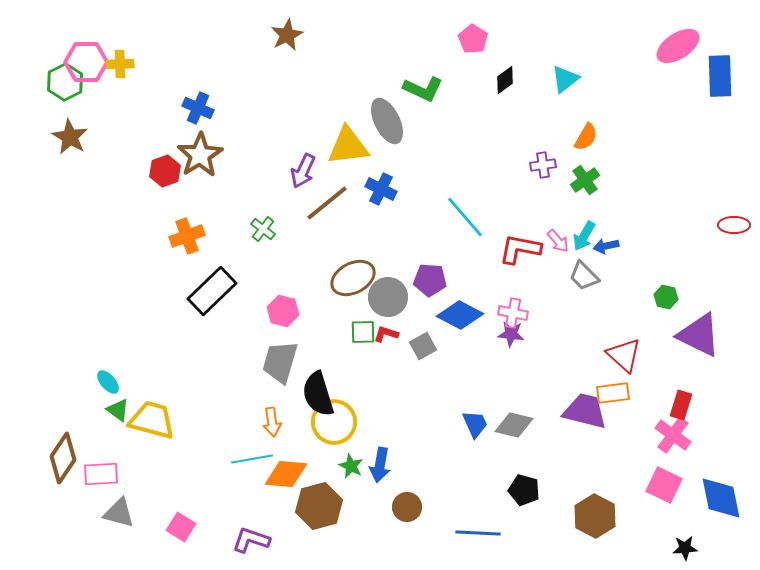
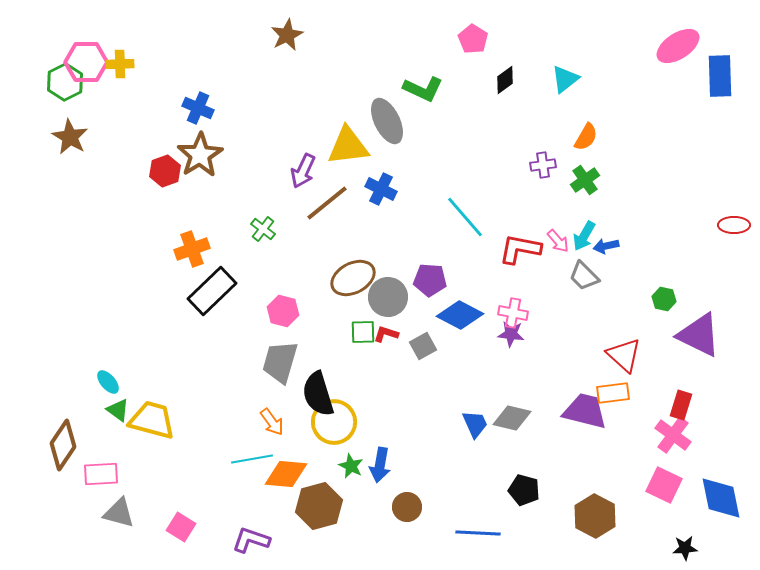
orange cross at (187, 236): moved 5 px right, 13 px down
green hexagon at (666, 297): moved 2 px left, 2 px down
orange arrow at (272, 422): rotated 28 degrees counterclockwise
gray diamond at (514, 425): moved 2 px left, 7 px up
brown diamond at (63, 458): moved 13 px up
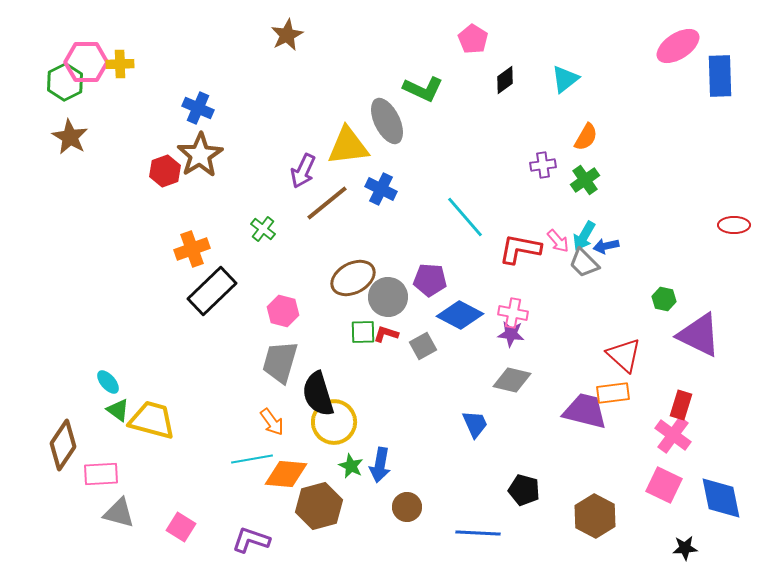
gray trapezoid at (584, 276): moved 13 px up
gray diamond at (512, 418): moved 38 px up
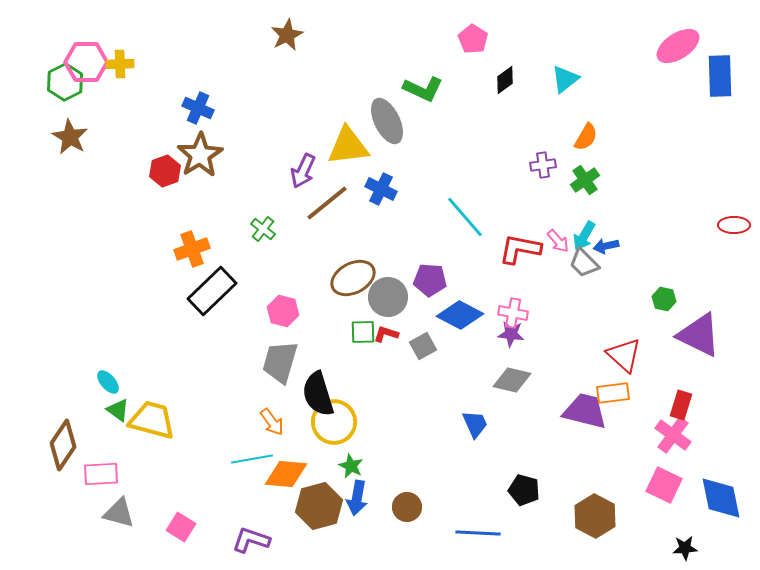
blue arrow at (380, 465): moved 23 px left, 33 px down
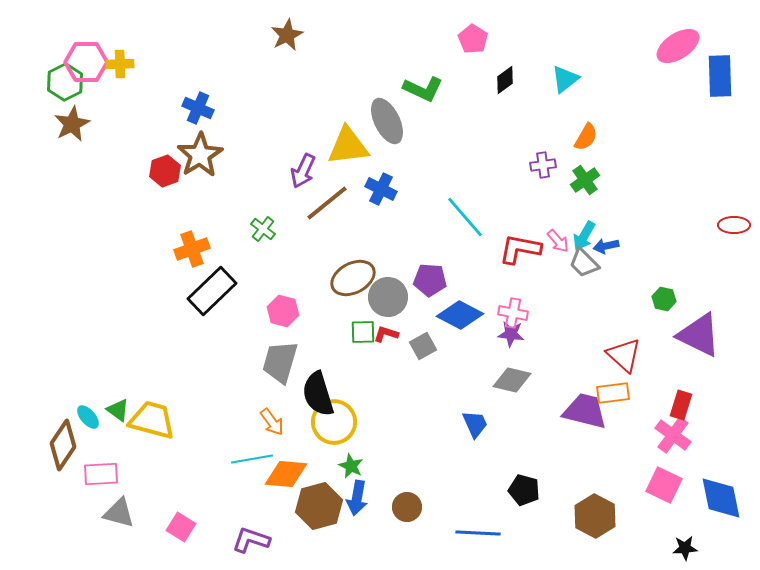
brown star at (70, 137): moved 2 px right, 13 px up; rotated 15 degrees clockwise
cyan ellipse at (108, 382): moved 20 px left, 35 px down
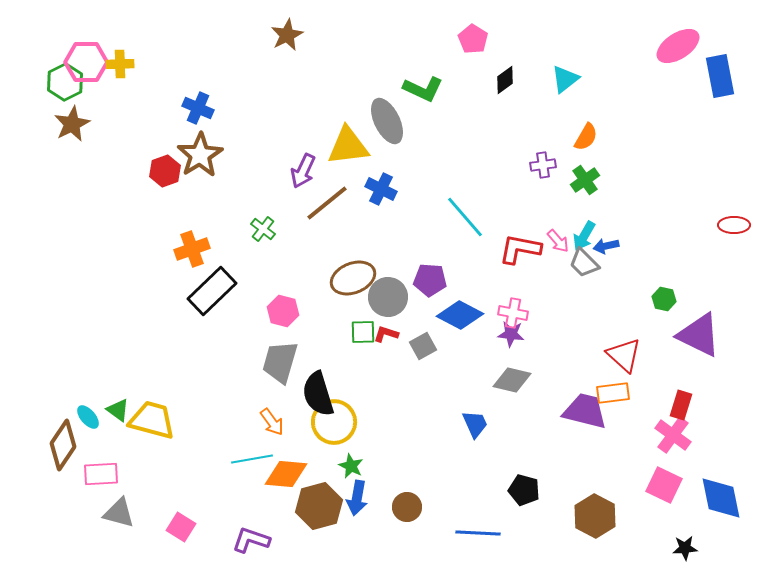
blue rectangle at (720, 76): rotated 9 degrees counterclockwise
brown ellipse at (353, 278): rotated 6 degrees clockwise
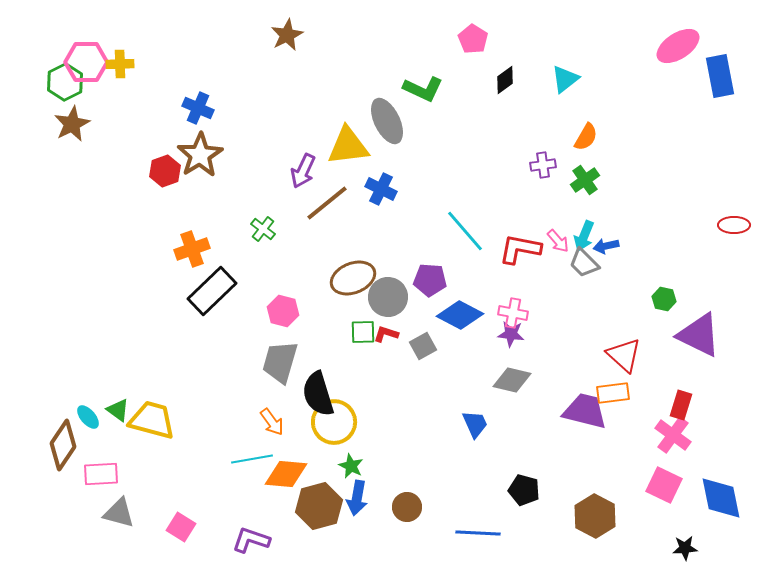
cyan line at (465, 217): moved 14 px down
cyan arrow at (584, 236): rotated 8 degrees counterclockwise
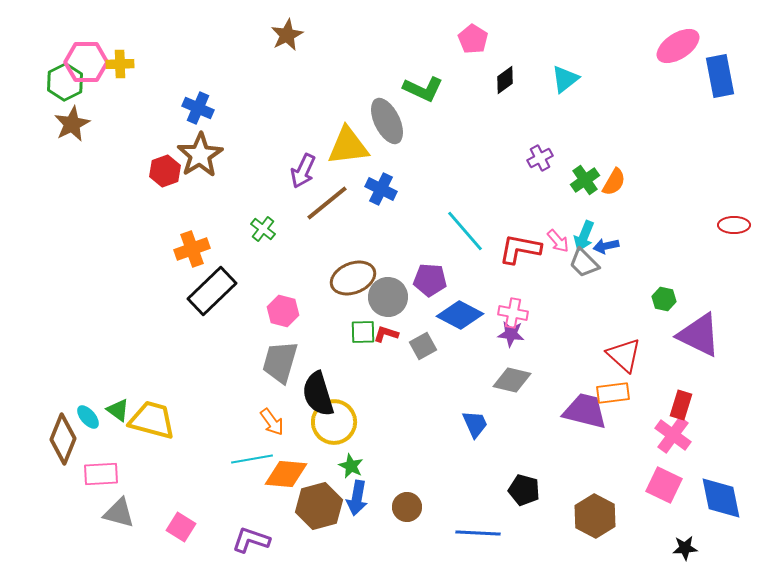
orange semicircle at (586, 137): moved 28 px right, 45 px down
purple cross at (543, 165): moved 3 px left, 7 px up; rotated 20 degrees counterclockwise
brown diamond at (63, 445): moved 6 px up; rotated 12 degrees counterclockwise
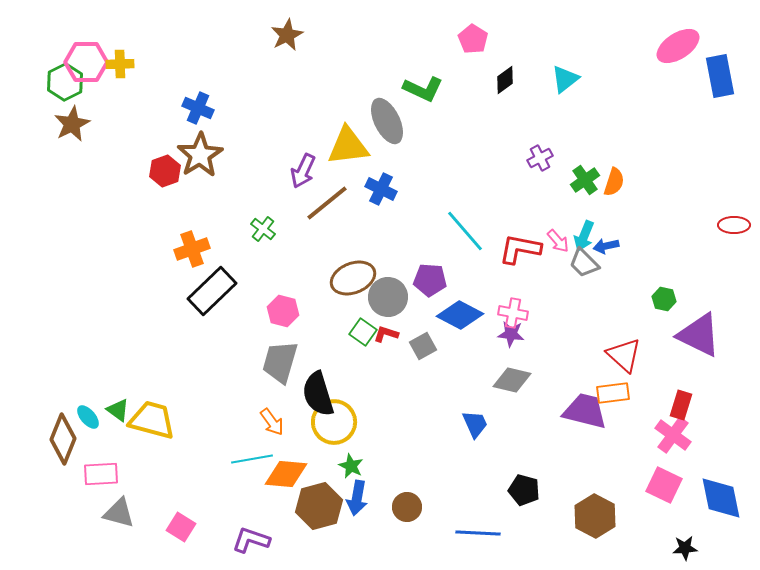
orange semicircle at (614, 182): rotated 12 degrees counterclockwise
green square at (363, 332): rotated 36 degrees clockwise
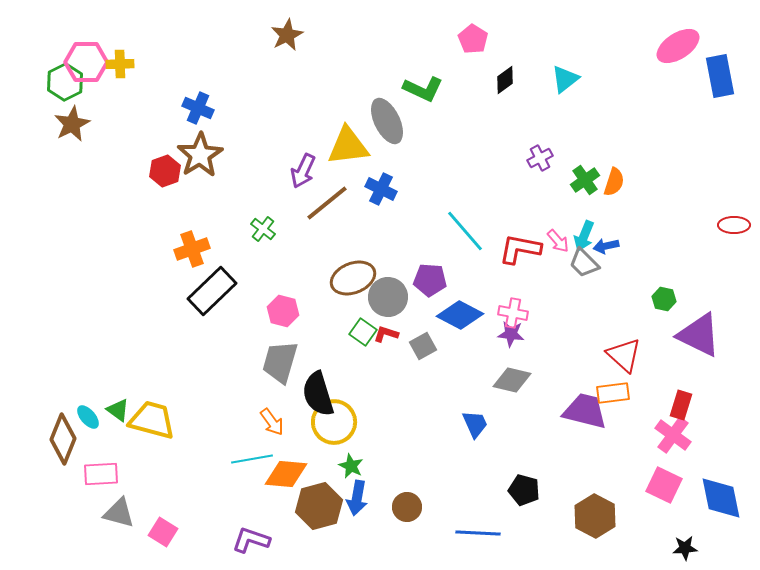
pink square at (181, 527): moved 18 px left, 5 px down
